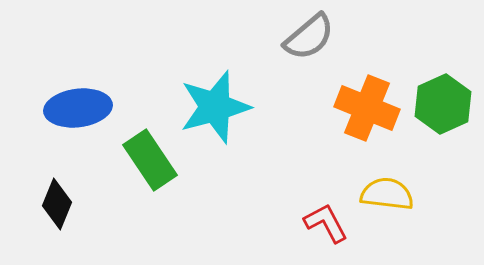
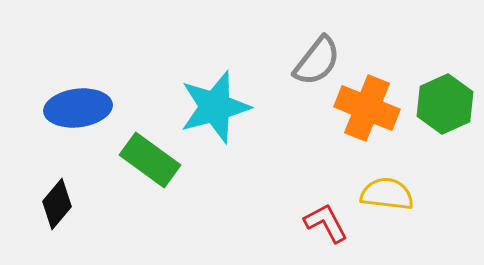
gray semicircle: moved 8 px right, 24 px down; rotated 12 degrees counterclockwise
green hexagon: moved 2 px right
green rectangle: rotated 20 degrees counterclockwise
black diamond: rotated 18 degrees clockwise
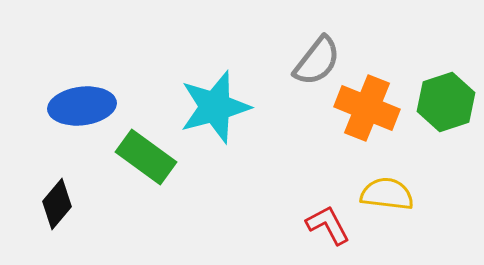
green hexagon: moved 1 px right, 2 px up; rotated 6 degrees clockwise
blue ellipse: moved 4 px right, 2 px up
green rectangle: moved 4 px left, 3 px up
red L-shape: moved 2 px right, 2 px down
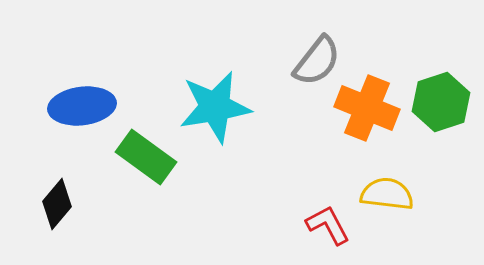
green hexagon: moved 5 px left
cyan star: rotated 6 degrees clockwise
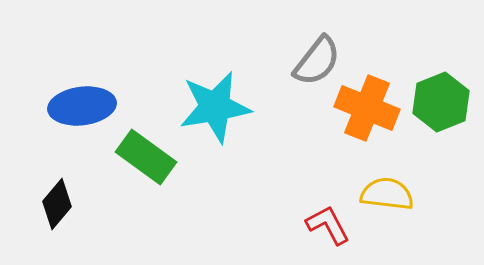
green hexagon: rotated 4 degrees counterclockwise
